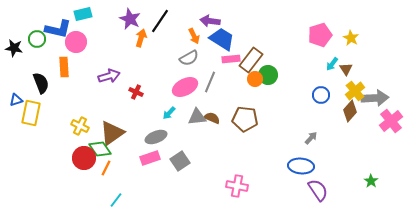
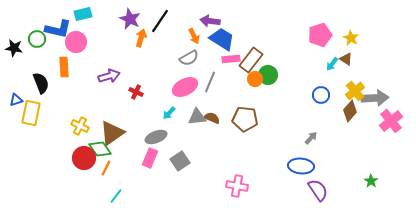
brown triangle at (346, 69): moved 10 px up; rotated 24 degrees counterclockwise
pink rectangle at (150, 158): rotated 48 degrees counterclockwise
cyan line at (116, 200): moved 4 px up
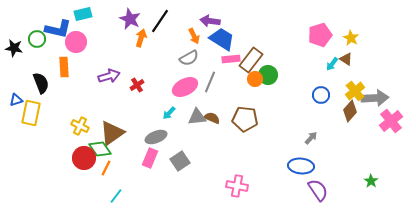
red cross at (136, 92): moved 1 px right, 7 px up; rotated 32 degrees clockwise
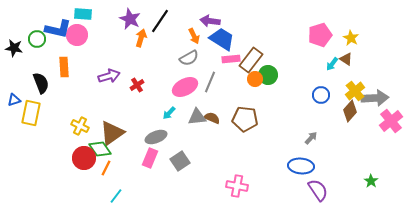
cyan rectangle at (83, 14): rotated 18 degrees clockwise
pink circle at (76, 42): moved 1 px right, 7 px up
blue triangle at (16, 100): moved 2 px left
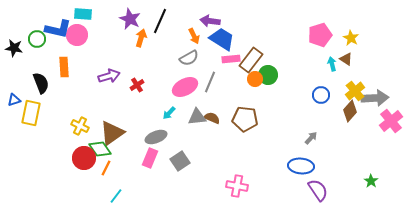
black line at (160, 21): rotated 10 degrees counterclockwise
cyan arrow at (332, 64): rotated 128 degrees clockwise
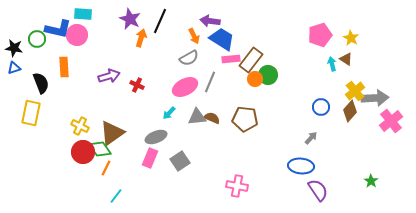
red cross at (137, 85): rotated 32 degrees counterclockwise
blue circle at (321, 95): moved 12 px down
blue triangle at (14, 100): moved 32 px up
red circle at (84, 158): moved 1 px left, 6 px up
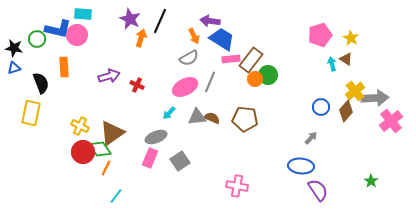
brown diamond at (350, 111): moved 4 px left
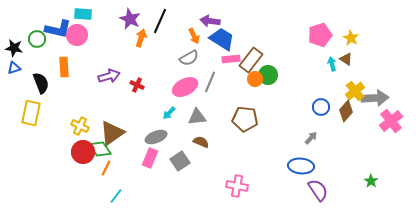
brown semicircle at (212, 118): moved 11 px left, 24 px down
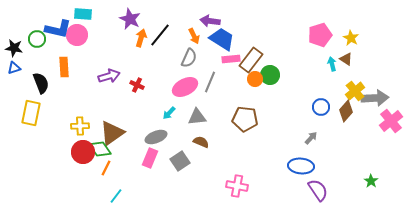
black line at (160, 21): moved 14 px down; rotated 15 degrees clockwise
gray semicircle at (189, 58): rotated 36 degrees counterclockwise
green circle at (268, 75): moved 2 px right
yellow cross at (80, 126): rotated 30 degrees counterclockwise
